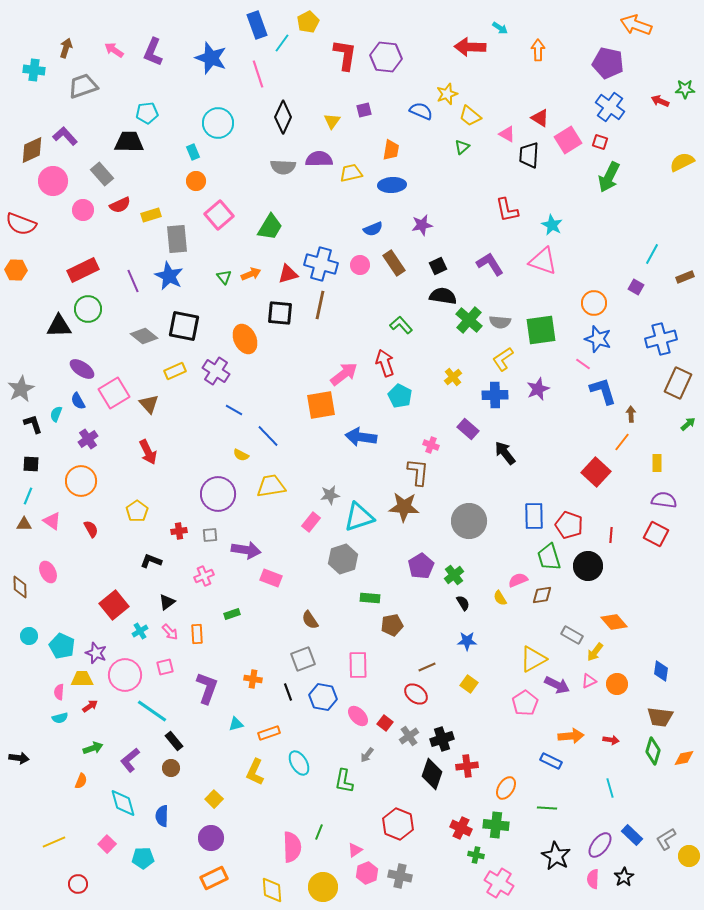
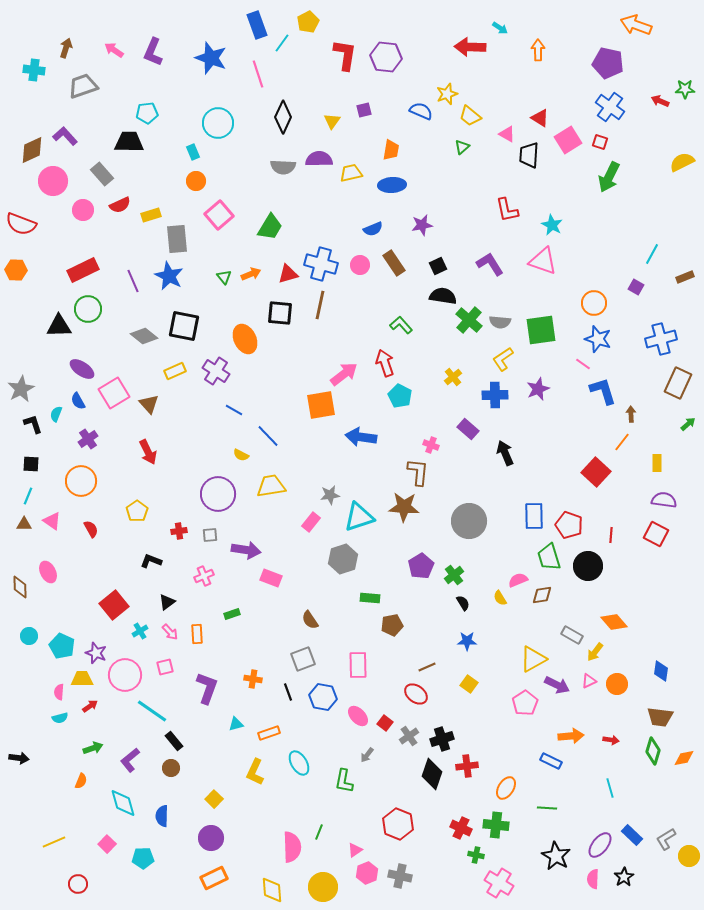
black arrow at (505, 453): rotated 15 degrees clockwise
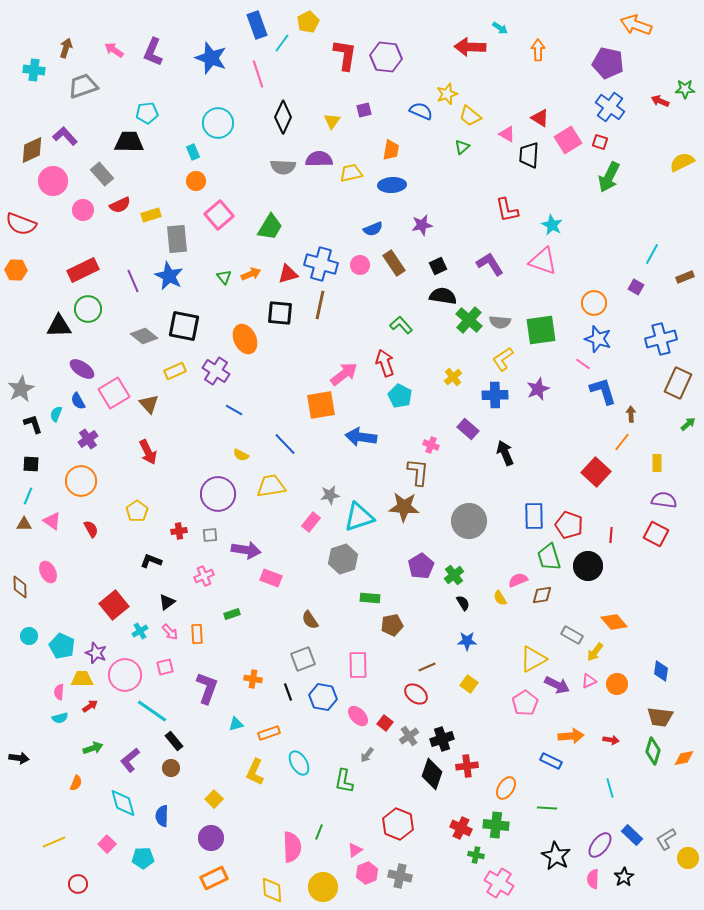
blue line at (268, 436): moved 17 px right, 8 px down
orange semicircle at (81, 781): moved 5 px left, 2 px down
yellow circle at (689, 856): moved 1 px left, 2 px down
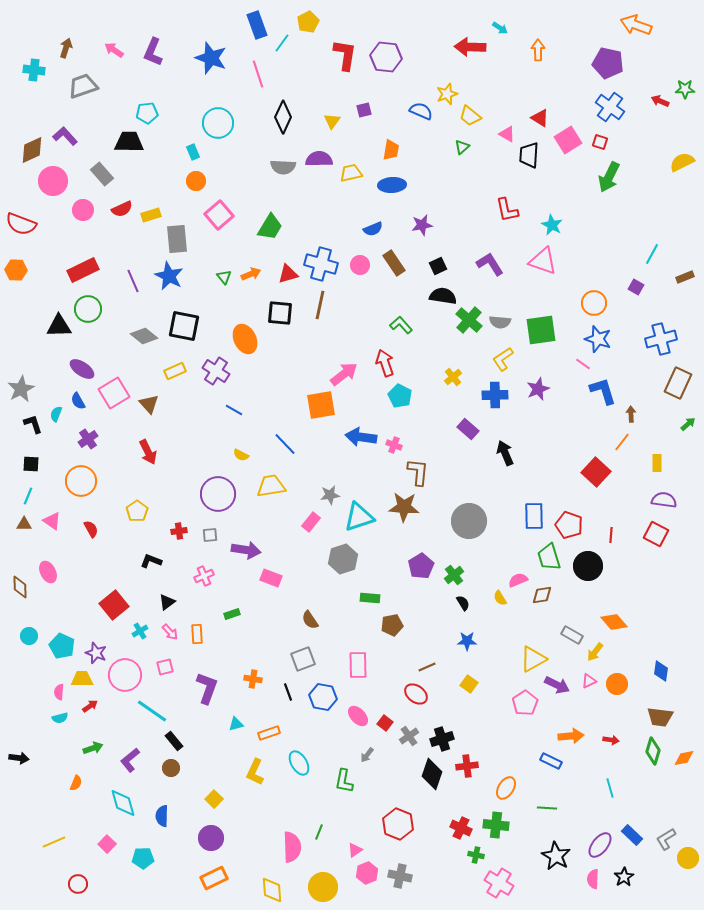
red semicircle at (120, 205): moved 2 px right, 4 px down
pink cross at (431, 445): moved 37 px left
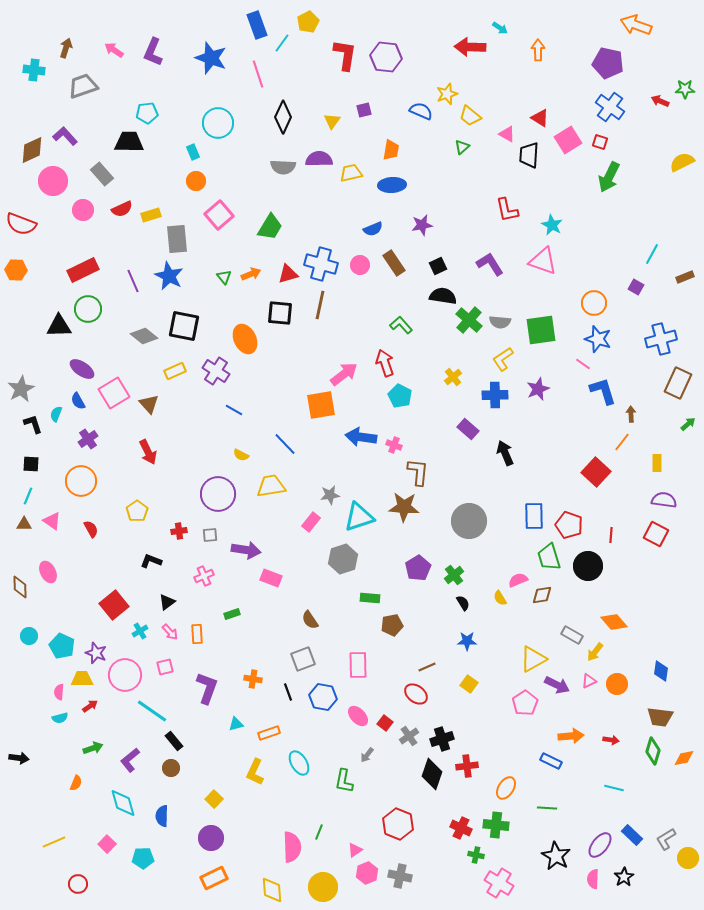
purple pentagon at (421, 566): moved 3 px left, 2 px down
cyan line at (610, 788): moved 4 px right; rotated 60 degrees counterclockwise
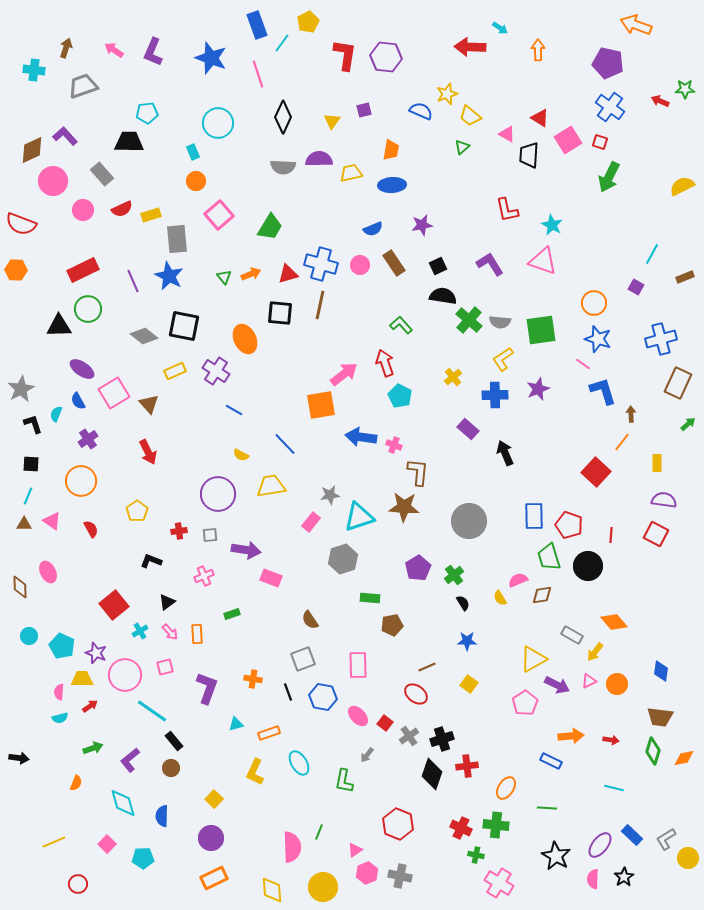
yellow semicircle at (682, 162): moved 24 px down
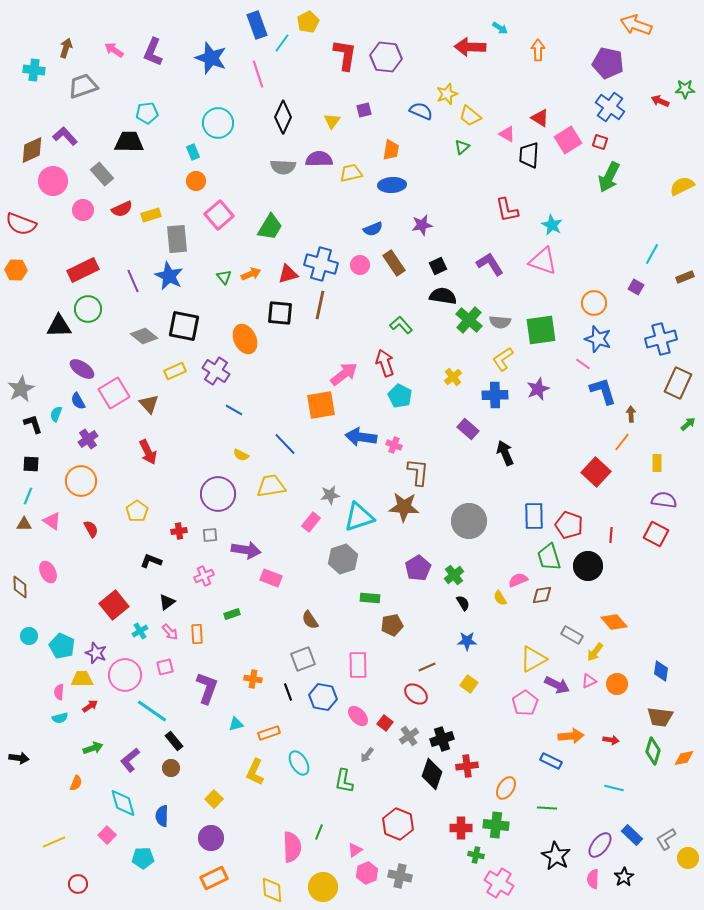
red cross at (461, 828): rotated 25 degrees counterclockwise
pink square at (107, 844): moved 9 px up
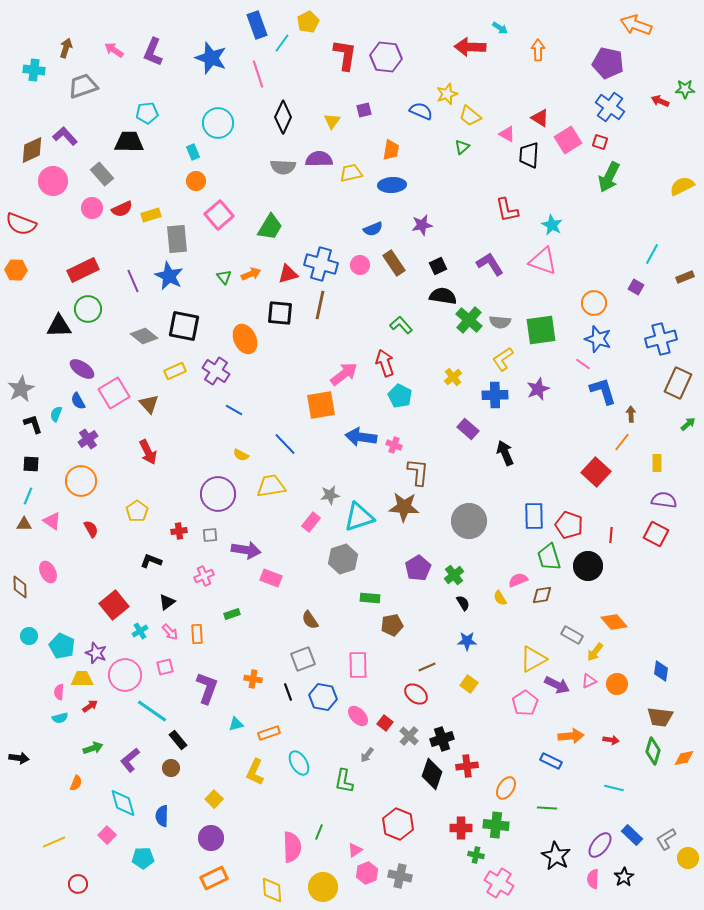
pink circle at (83, 210): moved 9 px right, 2 px up
gray cross at (409, 736): rotated 12 degrees counterclockwise
black rectangle at (174, 741): moved 4 px right, 1 px up
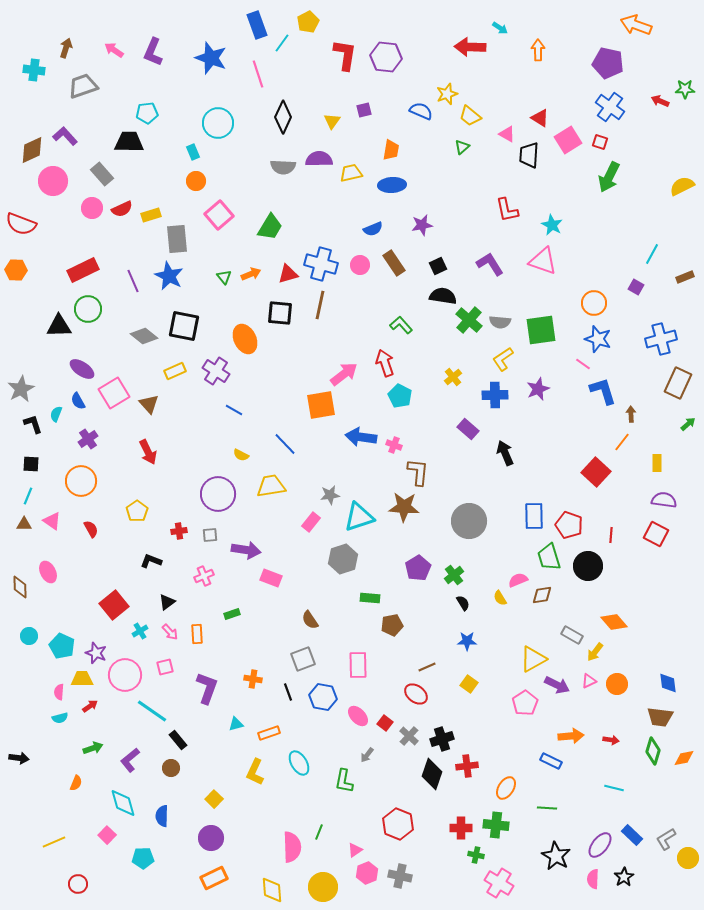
blue diamond at (661, 671): moved 7 px right, 12 px down; rotated 15 degrees counterclockwise
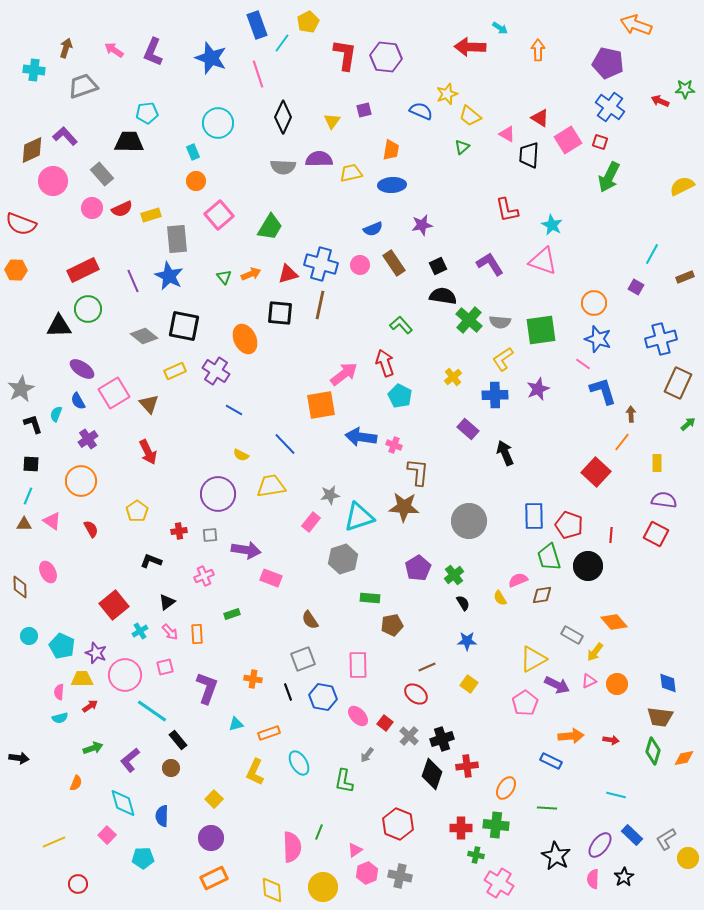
cyan line at (614, 788): moved 2 px right, 7 px down
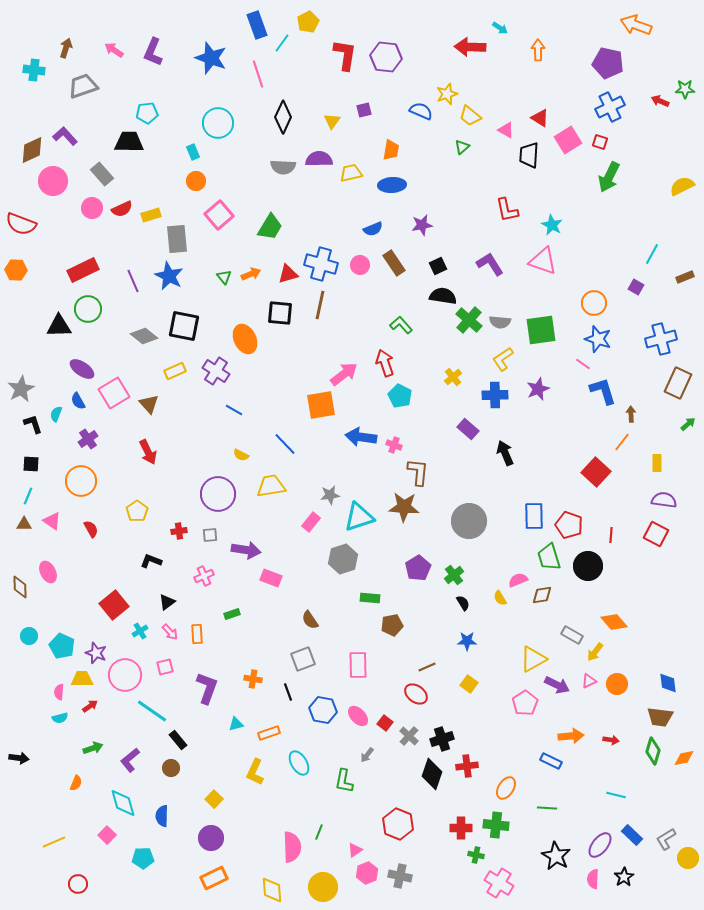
blue cross at (610, 107): rotated 28 degrees clockwise
pink triangle at (507, 134): moved 1 px left, 4 px up
blue hexagon at (323, 697): moved 13 px down
